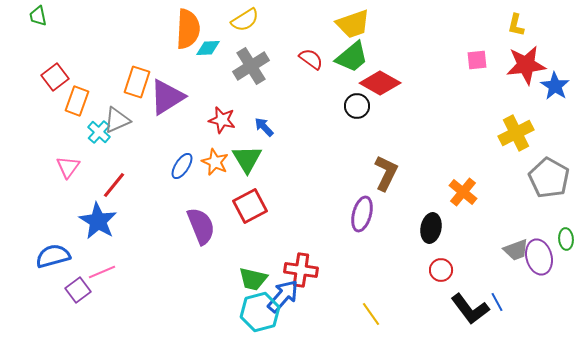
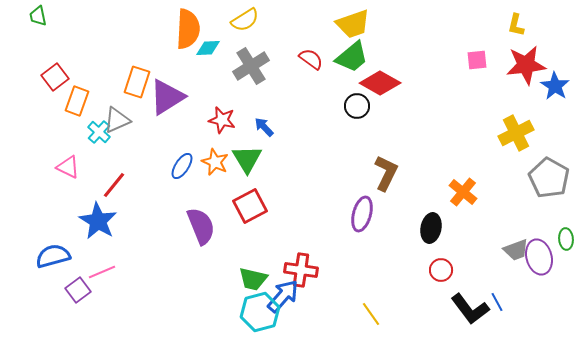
pink triangle at (68, 167): rotated 40 degrees counterclockwise
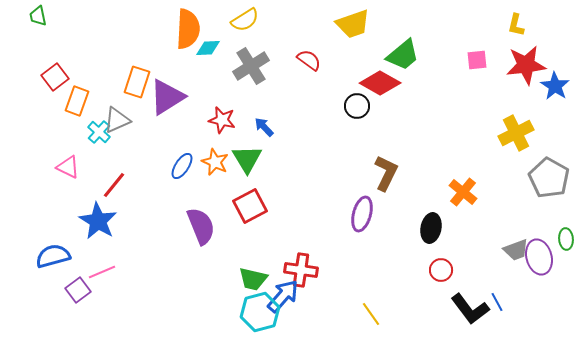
green trapezoid at (352, 57): moved 51 px right, 2 px up
red semicircle at (311, 59): moved 2 px left, 1 px down
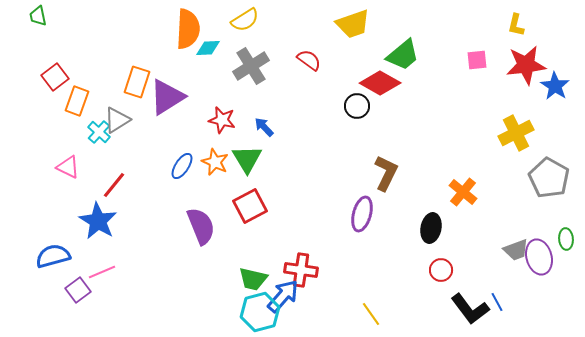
gray triangle at (117, 120): rotated 8 degrees counterclockwise
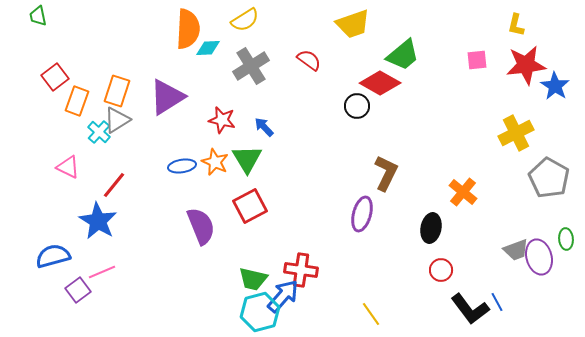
orange rectangle at (137, 82): moved 20 px left, 9 px down
blue ellipse at (182, 166): rotated 48 degrees clockwise
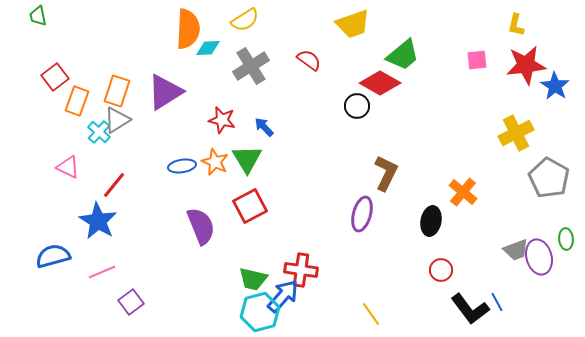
purple triangle at (167, 97): moved 2 px left, 5 px up
black ellipse at (431, 228): moved 7 px up
purple square at (78, 290): moved 53 px right, 12 px down
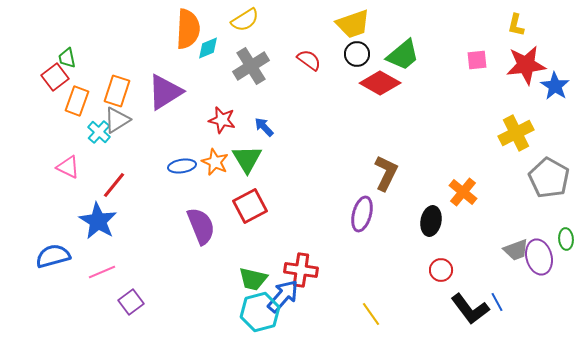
green trapezoid at (38, 16): moved 29 px right, 42 px down
cyan diamond at (208, 48): rotated 20 degrees counterclockwise
black circle at (357, 106): moved 52 px up
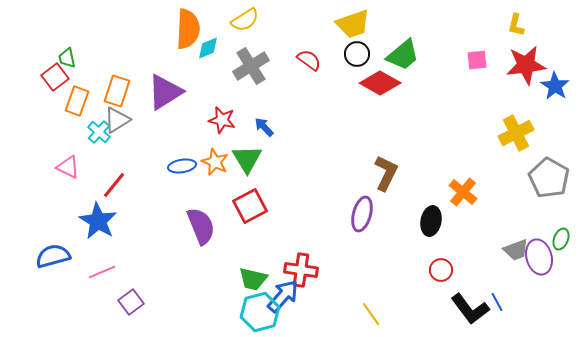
green ellipse at (566, 239): moved 5 px left; rotated 25 degrees clockwise
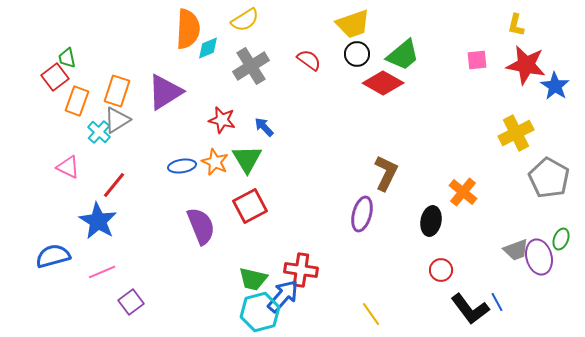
red star at (526, 65): rotated 18 degrees clockwise
red diamond at (380, 83): moved 3 px right
